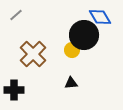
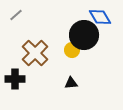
brown cross: moved 2 px right, 1 px up
black cross: moved 1 px right, 11 px up
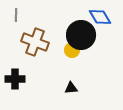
gray line: rotated 48 degrees counterclockwise
black circle: moved 3 px left
brown cross: moved 11 px up; rotated 24 degrees counterclockwise
black triangle: moved 5 px down
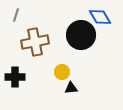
gray line: rotated 16 degrees clockwise
brown cross: rotated 32 degrees counterclockwise
yellow circle: moved 10 px left, 22 px down
black cross: moved 2 px up
